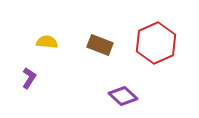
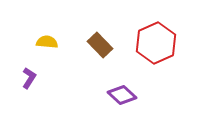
brown rectangle: rotated 25 degrees clockwise
purple diamond: moved 1 px left, 1 px up
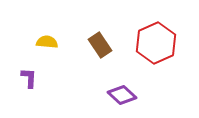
brown rectangle: rotated 10 degrees clockwise
purple L-shape: rotated 30 degrees counterclockwise
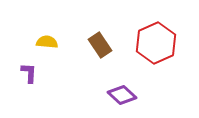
purple L-shape: moved 5 px up
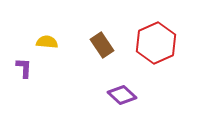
brown rectangle: moved 2 px right
purple L-shape: moved 5 px left, 5 px up
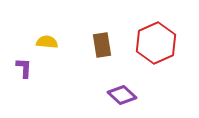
brown rectangle: rotated 25 degrees clockwise
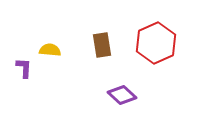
yellow semicircle: moved 3 px right, 8 px down
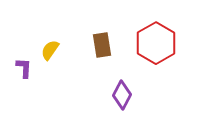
red hexagon: rotated 6 degrees counterclockwise
yellow semicircle: rotated 60 degrees counterclockwise
purple diamond: rotated 76 degrees clockwise
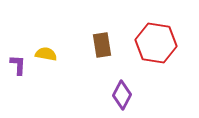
red hexagon: rotated 21 degrees counterclockwise
yellow semicircle: moved 4 px left, 4 px down; rotated 65 degrees clockwise
purple L-shape: moved 6 px left, 3 px up
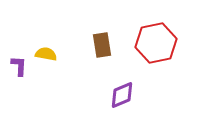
red hexagon: rotated 21 degrees counterclockwise
purple L-shape: moved 1 px right, 1 px down
purple diamond: rotated 40 degrees clockwise
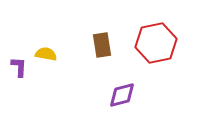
purple L-shape: moved 1 px down
purple diamond: rotated 8 degrees clockwise
